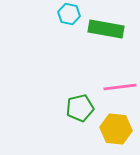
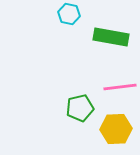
green rectangle: moved 5 px right, 8 px down
yellow hexagon: rotated 8 degrees counterclockwise
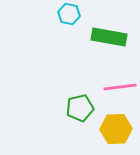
green rectangle: moved 2 px left
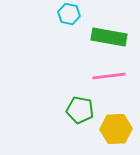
pink line: moved 11 px left, 11 px up
green pentagon: moved 2 px down; rotated 24 degrees clockwise
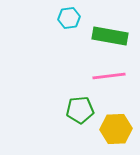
cyan hexagon: moved 4 px down; rotated 20 degrees counterclockwise
green rectangle: moved 1 px right, 1 px up
green pentagon: rotated 16 degrees counterclockwise
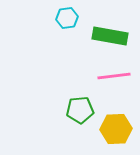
cyan hexagon: moved 2 px left
pink line: moved 5 px right
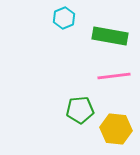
cyan hexagon: moved 3 px left; rotated 15 degrees counterclockwise
yellow hexagon: rotated 8 degrees clockwise
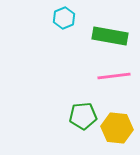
green pentagon: moved 3 px right, 6 px down
yellow hexagon: moved 1 px right, 1 px up
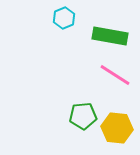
pink line: moved 1 px right, 1 px up; rotated 40 degrees clockwise
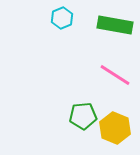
cyan hexagon: moved 2 px left
green rectangle: moved 5 px right, 11 px up
yellow hexagon: moved 2 px left; rotated 16 degrees clockwise
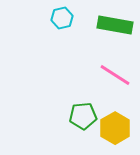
cyan hexagon: rotated 10 degrees clockwise
yellow hexagon: rotated 8 degrees clockwise
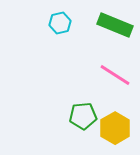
cyan hexagon: moved 2 px left, 5 px down
green rectangle: rotated 12 degrees clockwise
